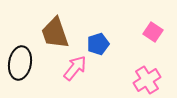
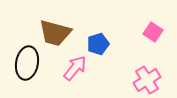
brown trapezoid: rotated 56 degrees counterclockwise
black ellipse: moved 7 px right
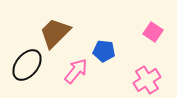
brown trapezoid: rotated 120 degrees clockwise
blue pentagon: moved 6 px right, 7 px down; rotated 25 degrees clockwise
black ellipse: moved 2 px down; rotated 28 degrees clockwise
pink arrow: moved 1 px right, 3 px down
